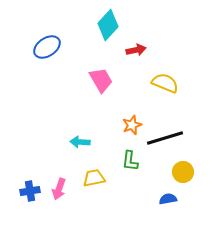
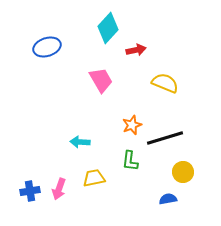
cyan diamond: moved 3 px down
blue ellipse: rotated 16 degrees clockwise
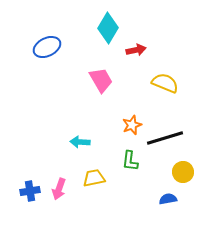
cyan diamond: rotated 12 degrees counterclockwise
blue ellipse: rotated 8 degrees counterclockwise
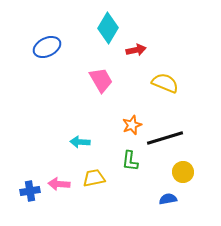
pink arrow: moved 5 px up; rotated 75 degrees clockwise
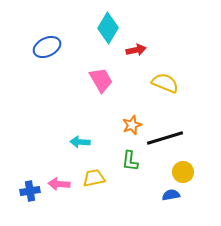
blue semicircle: moved 3 px right, 4 px up
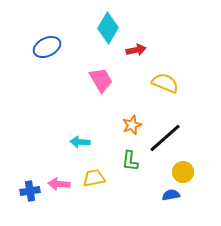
black line: rotated 24 degrees counterclockwise
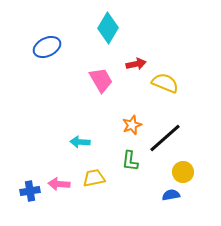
red arrow: moved 14 px down
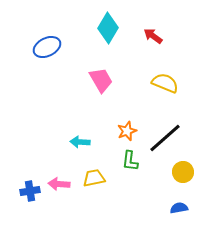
red arrow: moved 17 px right, 28 px up; rotated 132 degrees counterclockwise
orange star: moved 5 px left, 6 px down
blue semicircle: moved 8 px right, 13 px down
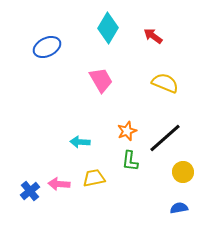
blue cross: rotated 30 degrees counterclockwise
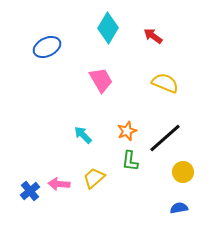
cyan arrow: moved 3 px right, 7 px up; rotated 42 degrees clockwise
yellow trapezoid: rotated 30 degrees counterclockwise
